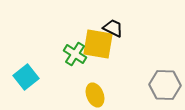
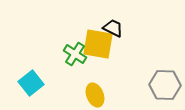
cyan square: moved 5 px right, 6 px down
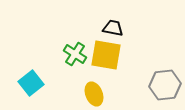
black trapezoid: rotated 15 degrees counterclockwise
yellow square: moved 8 px right, 11 px down
gray hexagon: rotated 8 degrees counterclockwise
yellow ellipse: moved 1 px left, 1 px up
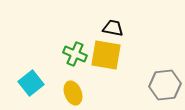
green cross: rotated 10 degrees counterclockwise
yellow ellipse: moved 21 px left, 1 px up
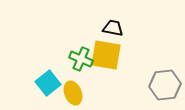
green cross: moved 6 px right, 5 px down
cyan square: moved 17 px right
